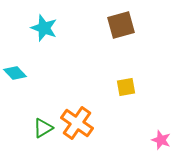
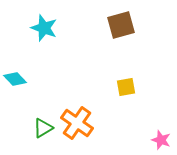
cyan diamond: moved 6 px down
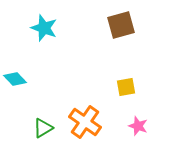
orange cross: moved 8 px right, 1 px up
pink star: moved 23 px left, 14 px up
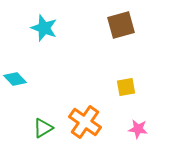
pink star: moved 3 px down; rotated 12 degrees counterclockwise
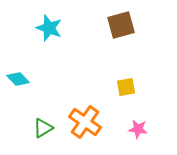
cyan star: moved 5 px right
cyan diamond: moved 3 px right
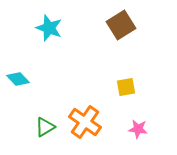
brown square: rotated 16 degrees counterclockwise
green triangle: moved 2 px right, 1 px up
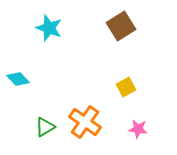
brown square: moved 1 px down
yellow square: rotated 18 degrees counterclockwise
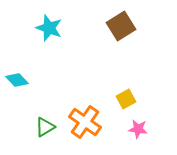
cyan diamond: moved 1 px left, 1 px down
yellow square: moved 12 px down
